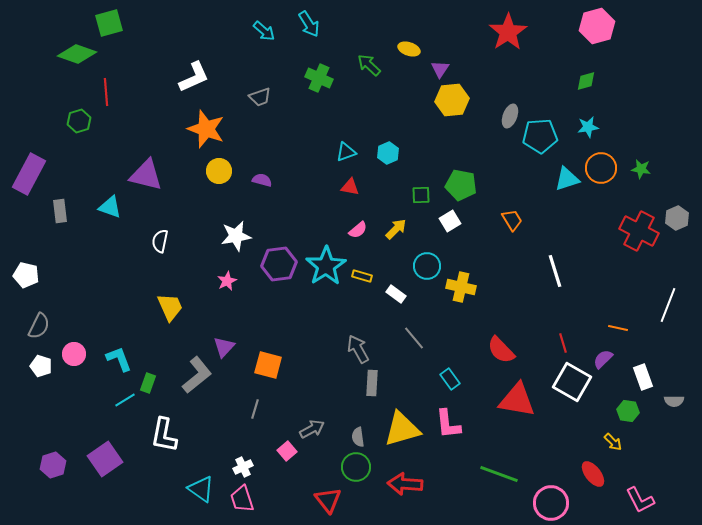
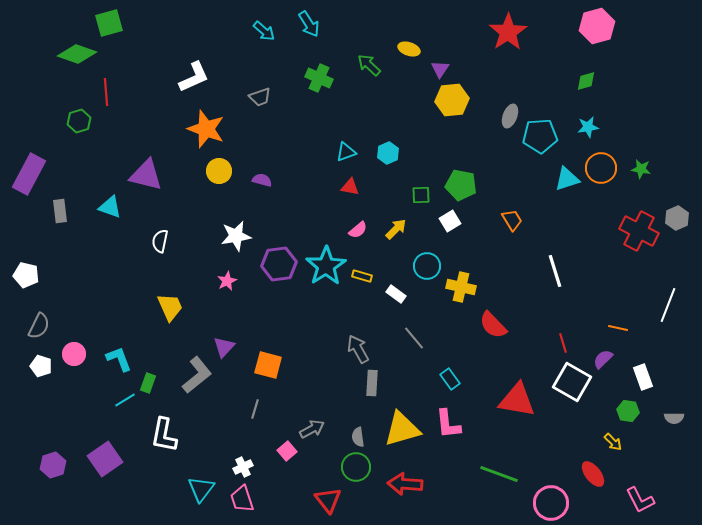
red semicircle at (501, 350): moved 8 px left, 25 px up
gray semicircle at (674, 401): moved 17 px down
cyan triangle at (201, 489): rotated 32 degrees clockwise
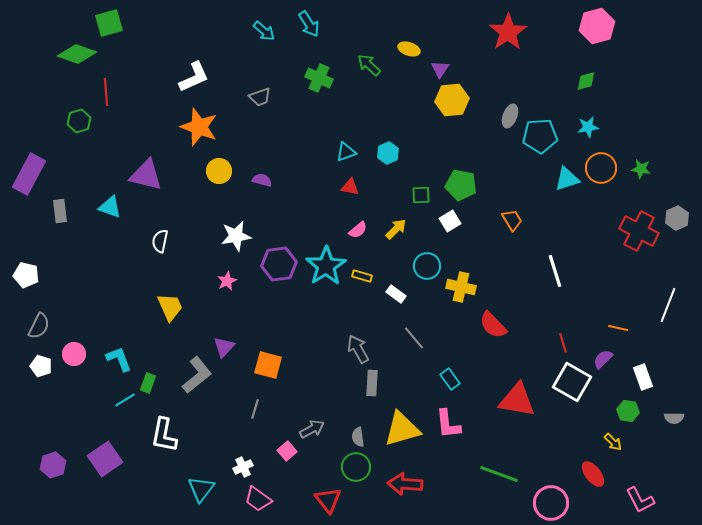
orange star at (206, 129): moved 7 px left, 2 px up
pink trapezoid at (242, 499): moved 16 px right; rotated 36 degrees counterclockwise
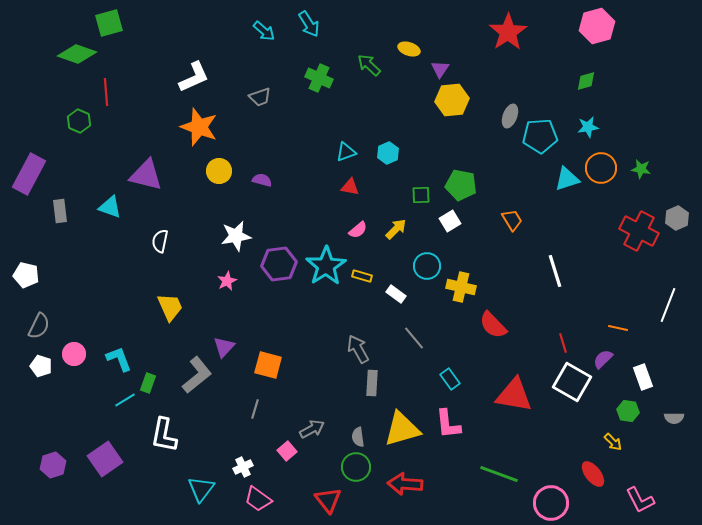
green hexagon at (79, 121): rotated 20 degrees counterclockwise
red triangle at (517, 400): moved 3 px left, 5 px up
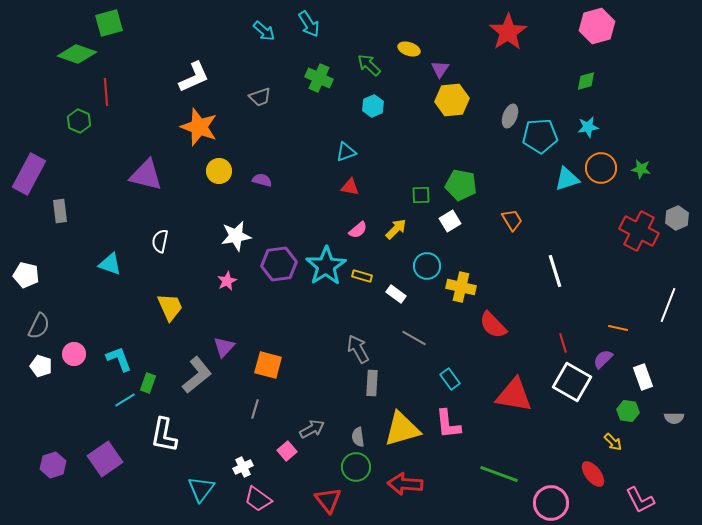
cyan hexagon at (388, 153): moved 15 px left, 47 px up
cyan triangle at (110, 207): moved 57 px down
gray line at (414, 338): rotated 20 degrees counterclockwise
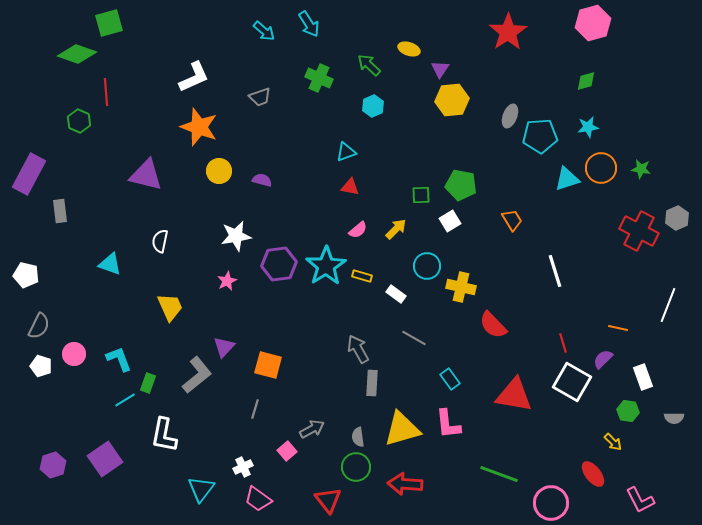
pink hexagon at (597, 26): moved 4 px left, 3 px up
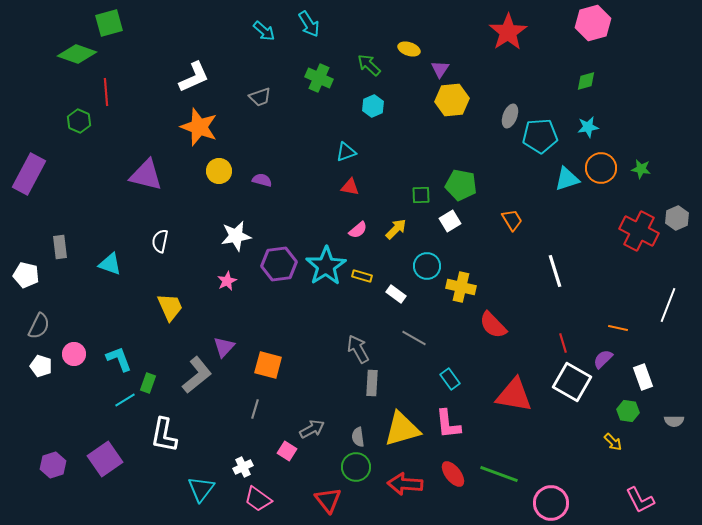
gray rectangle at (60, 211): moved 36 px down
gray semicircle at (674, 418): moved 3 px down
pink square at (287, 451): rotated 18 degrees counterclockwise
red ellipse at (593, 474): moved 140 px left
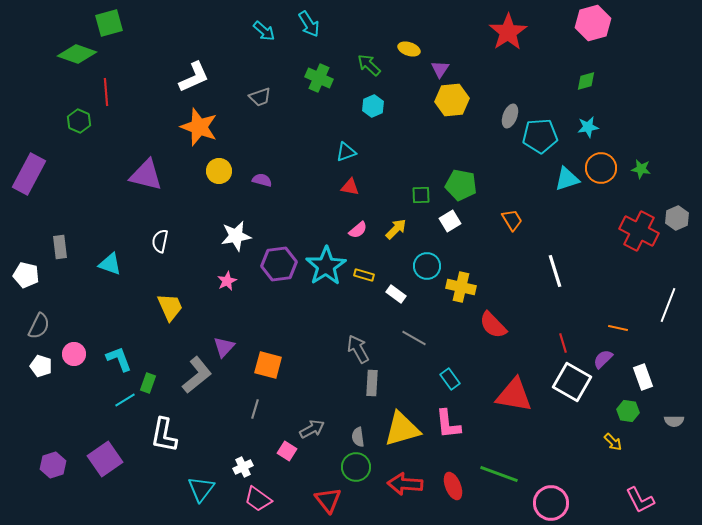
yellow rectangle at (362, 276): moved 2 px right, 1 px up
red ellipse at (453, 474): moved 12 px down; rotated 16 degrees clockwise
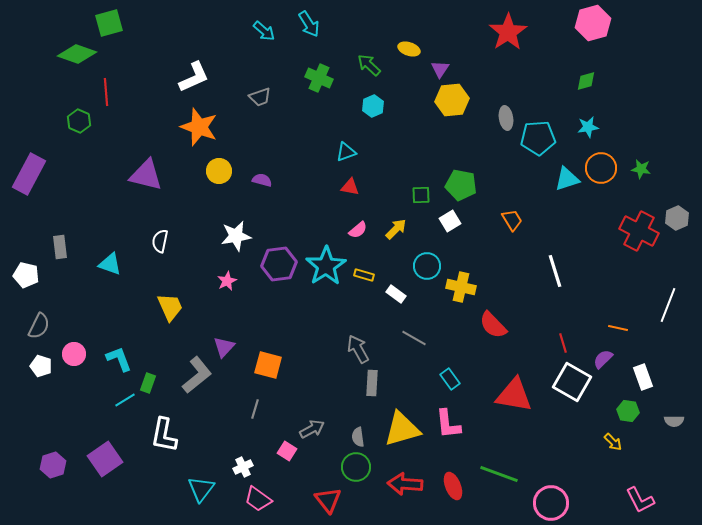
gray ellipse at (510, 116): moved 4 px left, 2 px down; rotated 30 degrees counterclockwise
cyan pentagon at (540, 136): moved 2 px left, 2 px down
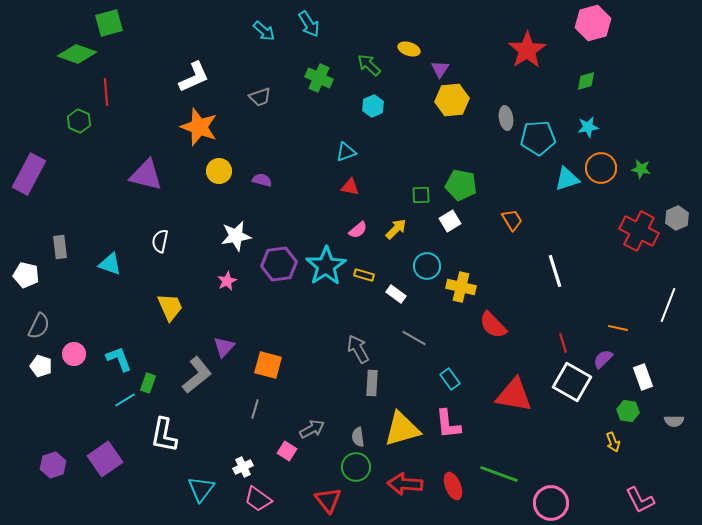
red star at (508, 32): moved 19 px right, 18 px down
yellow arrow at (613, 442): rotated 24 degrees clockwise
